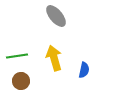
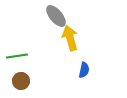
yellow arrow: moved 16 px right, 20 px up
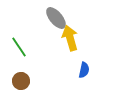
gray ellipse: moved 2 px down
green line: moved 2 px right, 9 px up; rotated 65 degrees clockwise
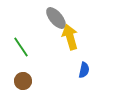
yellow arrow: moved 1 px up
green line: moved 2 px right
brown circle: moved 2 px right
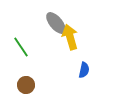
gray ellipse: moved 5 px down
brown circle: moved 3 px right, 4 px down
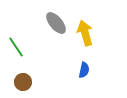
yellow arrow: moved 15 px right, 4 px up
green line: moved 5 px left
brown circle: moved 3 px left, 3 px up
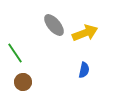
gray ellipse: moved 2 px left, 2 px down
yellow arrow: rotated 85 degrees clockwise
green line: moved 1 px left, 6 px down
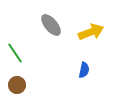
gray ellipse: moved 3 px left
yellow arrow: moved 6 px right, 1 px up
brown circle: moved 6 px left, 3 px down
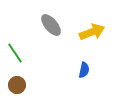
yellow arrow: moved 1 px right
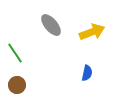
blue semicircle: moved 3 px right, 3 px down
